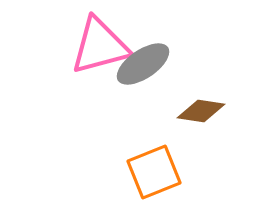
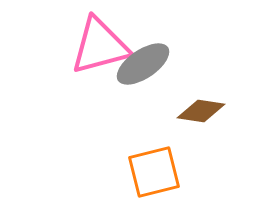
orange square: rotated 8 degrees clockwise
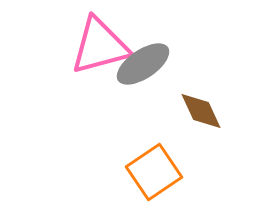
brown diamond: rotated 57 degrees clockwise
orange square: rotated 20 degrees counterclockwise
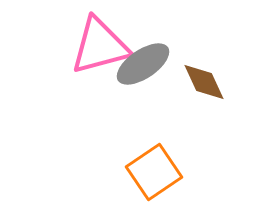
brown diamond: moved 3 px right, 29 px up
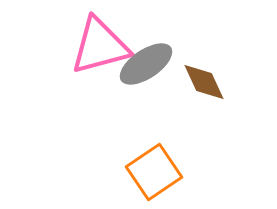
gray ellipse: moved 3 px right
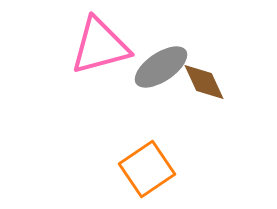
gray ellipse: moved 15 px right, 3 px down
orange square: moved 7 px left, 3 px up
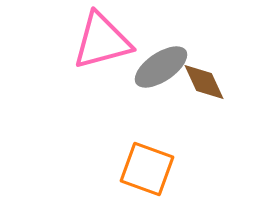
pink triangle: moved 2 px right, 5 px up
orange square: rotated 36 degrees counterclockwise
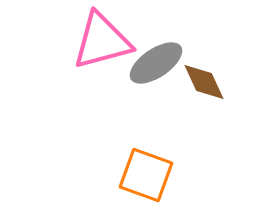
gray ellipse: moved 5 px left, 4 px up
orange square: moved 1 px left, 6 px down
